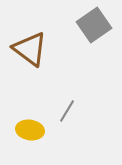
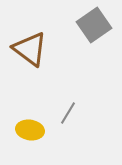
gray line: moved 1 px right, 2 px down
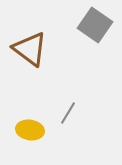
gray square: moved 1 px right; rotated 20 degrees counterclockwise
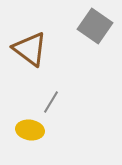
gray square: moved 1 px down
gray line: moved 17 px left, 11 px up
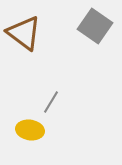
brown triangle: moved 6 px left, 16 px up
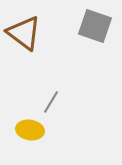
gray square: rotated 16 degrees counterclockwise
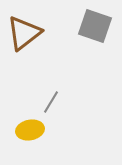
brown triangle: rotated 45 degrees clockwise
yellow ellipse: rotated 20 degrees counterclockwise
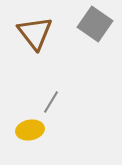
gray square: moved 2 px up; rotated 16 degrees clockwise
brown triangle: moved 11 px right; rotated 30 degrees counterclockwise
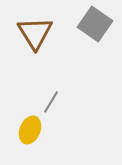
brown triangle: rotated 6 degrees clockwise
yellow ellipse: rotated 56 degrees counterclockwise
